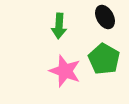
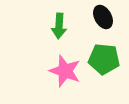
black ellipse: moved 2 px left
green pentagon: rotated 24 degrees counterclockwise
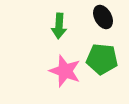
green pentagon: moved 2 px left
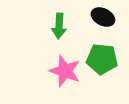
black ellipse: rotated 35 degrees counterclockwise
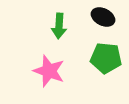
green pentagon: moved 4 px right, 1 px up
pink star: moved 16 px left
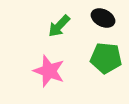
black ellipse: moved 1 px down
green arrow: rotated 40 degrees clockwise
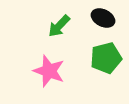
green pentagon: rotated 20 degrees counterclockwise
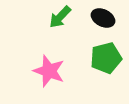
green arrow: moved 1 px right, 9 px up
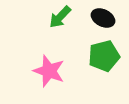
green pentagon: moved 2 px left, 2 px up
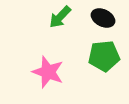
green pentagon: rotated 8 degrees clockwise
pink star: moved 1 px left, 1 px down
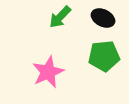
pink star: rotated 28 degrees clockwise
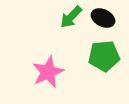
green arrow: moved 11 px right
